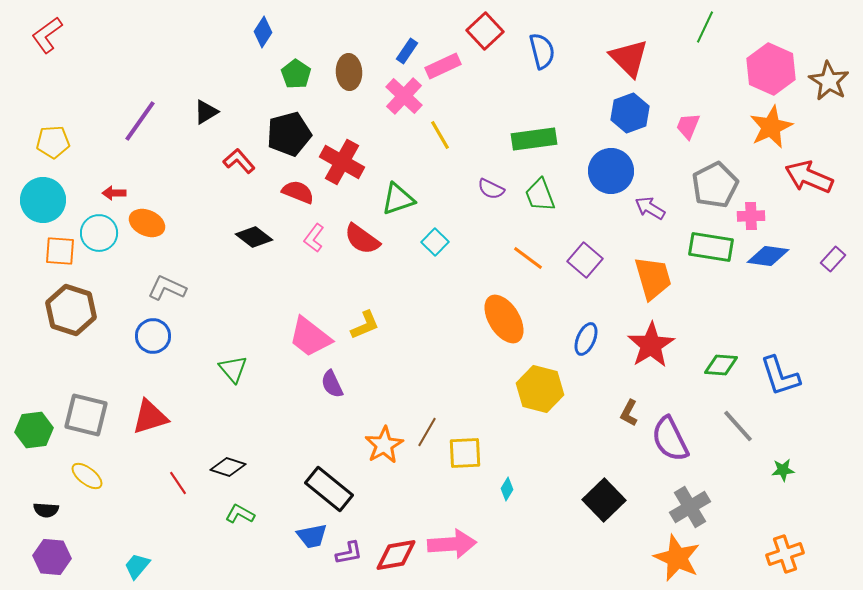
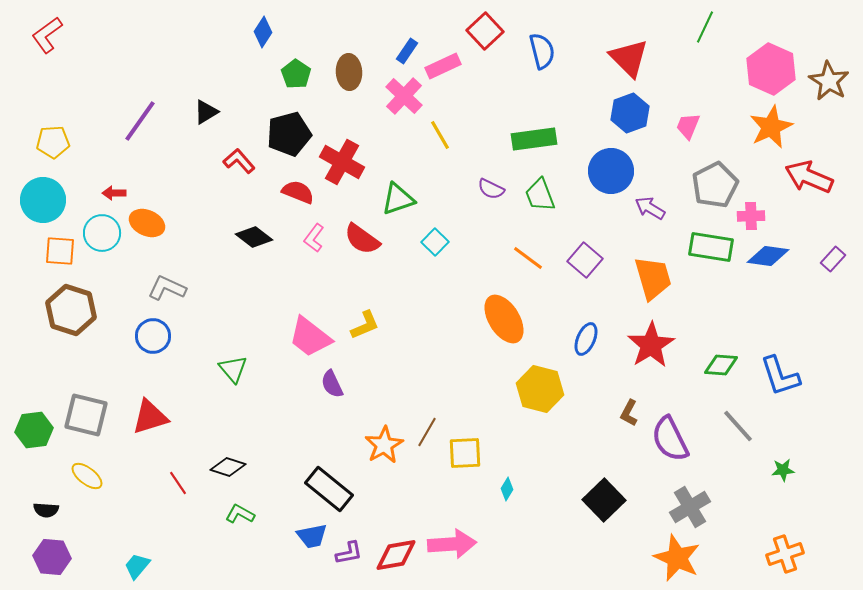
cyan circle at (99, 233): moved 3 px right
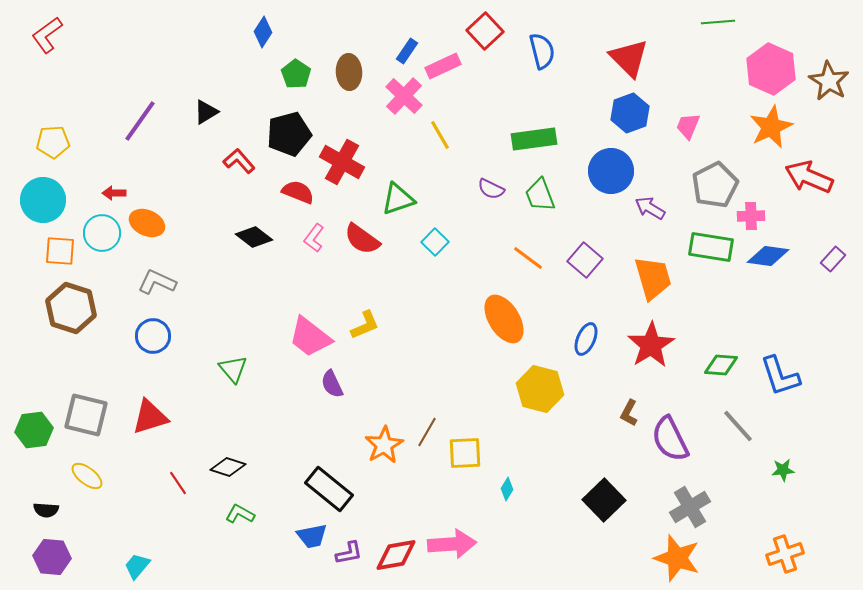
green line at (705, 27): moved 13 px right, 5 px up; rotated 60 degrees clockwise
gray L-shape at (167, 288): moved 10 px left, 6 px up
brown hexagon at (71, 310): moved 2 px up
orange star at (677, 558): rotated 6 degrees counterclockwise
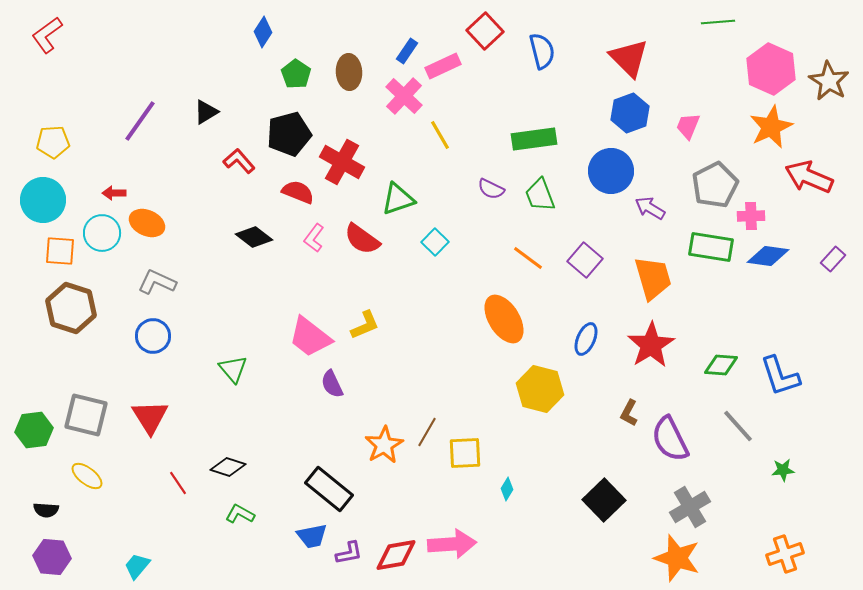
red triangle at (150, 417): rotated 45 degrees counterclockwise
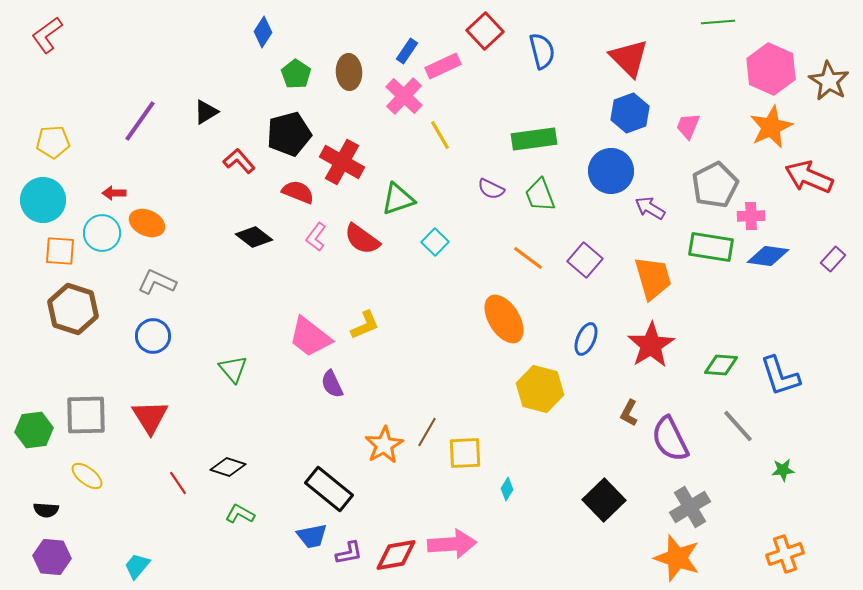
pink L-shape at (314, 238): moved 2 px right, 1 px up
brown hexagon at (71, 308): moved 2 px right, 1 px down
gray square at (86, 415): rotated 15 degrees counterclockwise
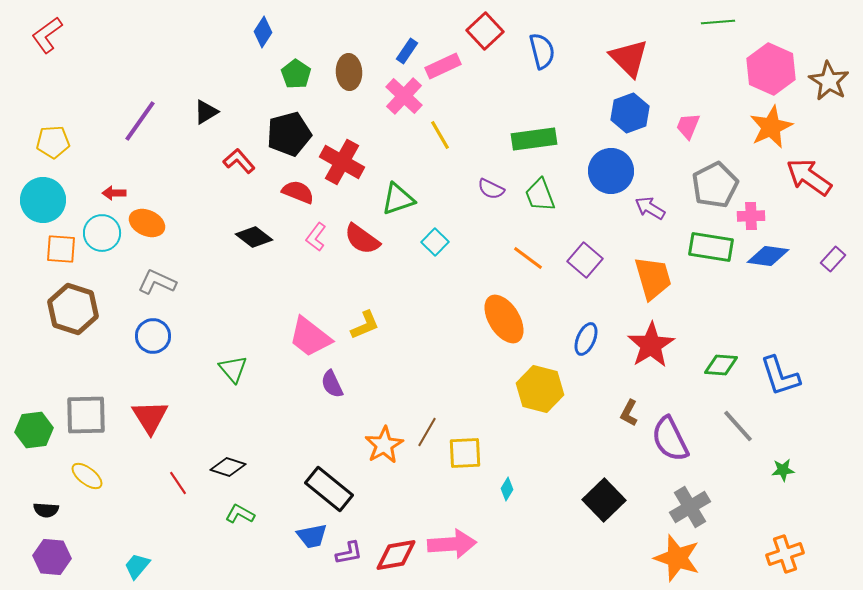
red arrow at (809, 177): rotated 12 degrees clockwise
orange square at (60, 251): moved 1 px right, 2 px up
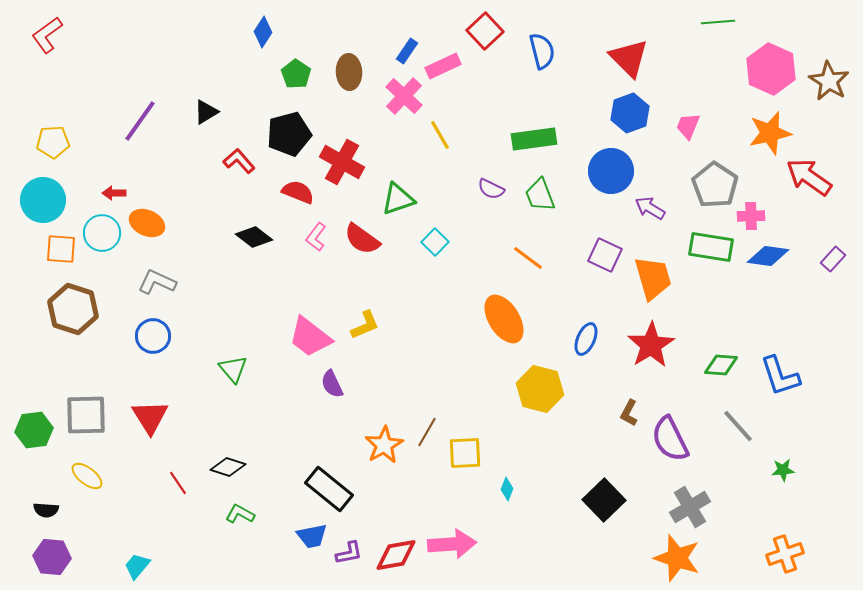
orange star at (771, 127): moved 1 px left, 6 px down; rotated 12 degrees clockwise
gray pentagon at (715, 185): rotated 12 degrees counterclockwise
purple square at (585, 260): moved 20 px right, 5 px up; rotated 16 degrees counterclockwise
cyan diamond at (507, 489): rotated 10 degrees counterclockwise
